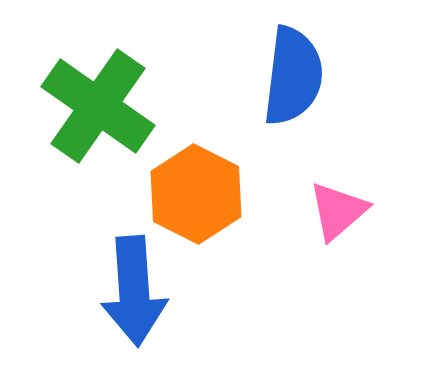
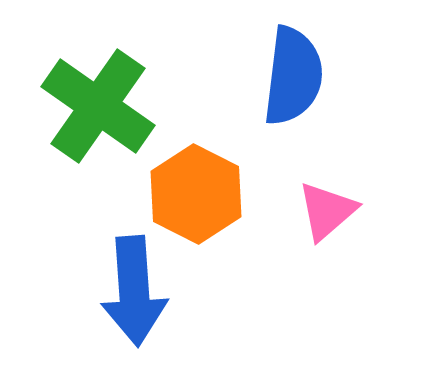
pink triangle: moved 11 px left
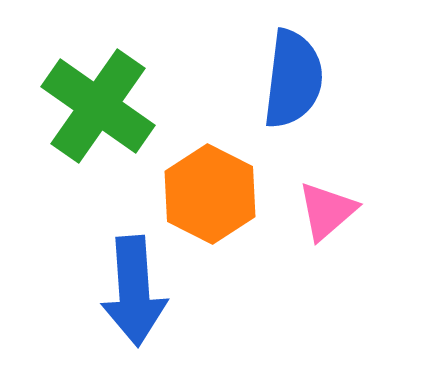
blue semicircle: moved 3 px down
orange hexagon: moved 14 px right
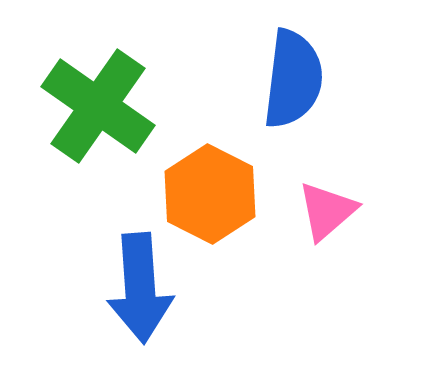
blue arrow: moved 6 px right, 3 px up
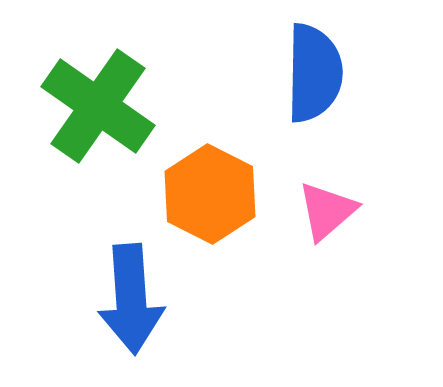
blue semicircle: moved 21 px right, 6 px up; rotated 6 degrees counterclockwise
blue arrow: moved 9 px left, 11 px down
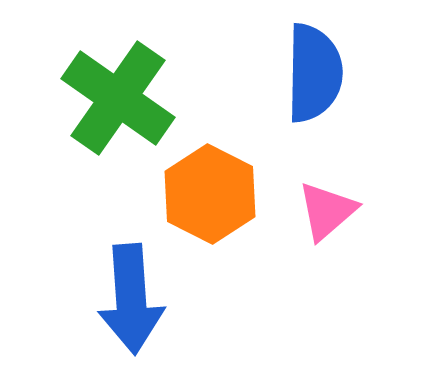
green cross: moved 20 px right, 8 px up
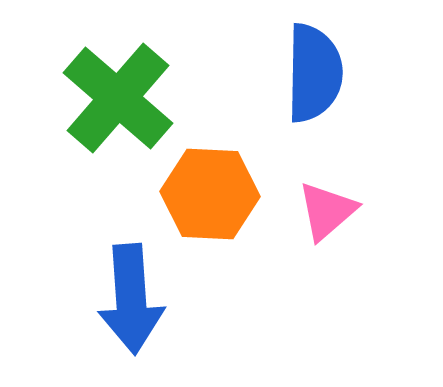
green cross: rotated 6 degrees clockwise
orange hexagon: rotated 24 degrees counterclockwise
